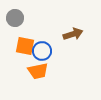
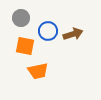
gray circle: moved 6 px right
blue circle: moved 6 px right, 20 px up
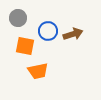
gray circle: moved 3 px left
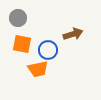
blue circle: moved 19 px down
orange square: moved 3 px left, 2 px up
orange trapezoid: moved 2 px up
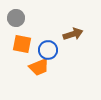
gray circle: moved 2 px left
orange trapezoid: moved 1 px right, 2 px up; rotated 10 degrees counterclockwise
